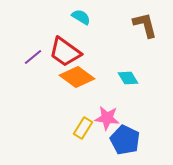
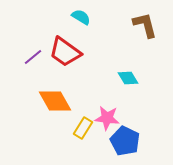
orange diamond: moved 22 px left, 24 px down; rotated 24 degrees clockwise
blue pentagon: moved 1 px down
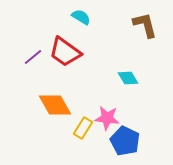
orange diamond: moved 4 px down
